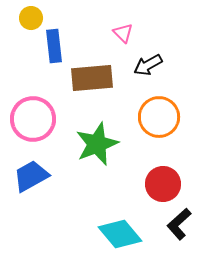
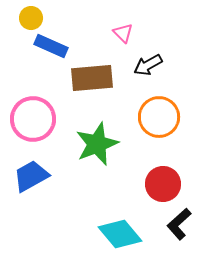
blue rectangle: moved 3 px left; rotated 60 degrees counterclockwise
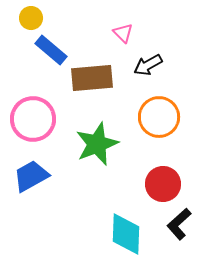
blue rectangle: moved 4 px down; rotated 16 degrees clockwise
cyan diamond: moved 6 px right; rotated 42 degrees clockwise
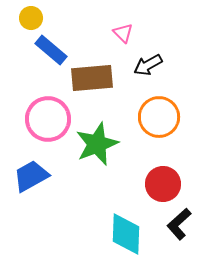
pink circle: moved 15 px right
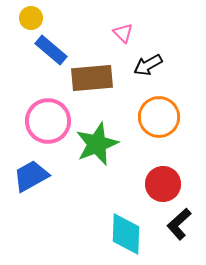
pink circle: moved 2 px down
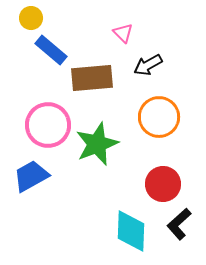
pink circle: moved 4 px down
cyan diamond: moved 5 px right, 3 px up
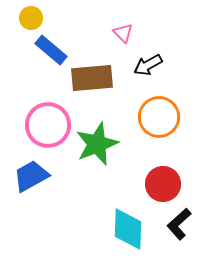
cyan diamond: moved 3 px left, 2 px up
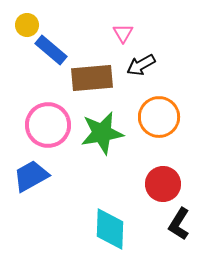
yellow circle: moved 4 px left, 7 px down
pink triangle: rotated 15 degrees clockwise
black arrow: moved 7 px left
green star: moved 5 px right, 11 px up; rotated 12 degrees clockwise
black L-shape: rotated 16 degrees counterclockwise
cyan diamond: moved 18 px left
